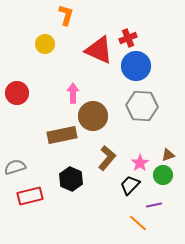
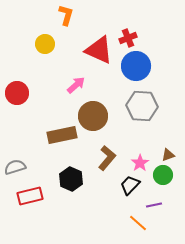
pink arrow: moved 3 px right, 8 px up; rotated 48 degrees clockwise
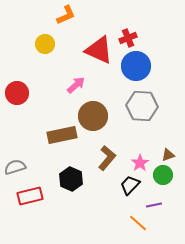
orange L-shape: rotated 50 degrees clockwise
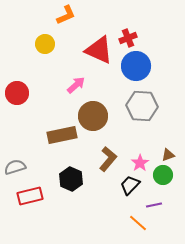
brown L-shape: moved 1 px right, 1 px down
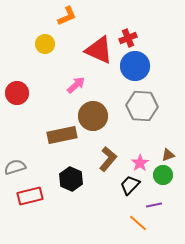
orange L-shape: moved 1 px right, 1 px down
blue circle: moved 1 px left
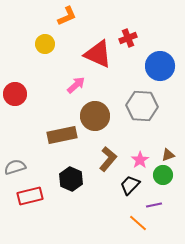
red triangle: moved 1 px left, 4 px down
blue circle: moved 25 px right
red circle: moved 2 px left, 1 px down
brown circle: moved 2 px right
pink star: moved 3 px up
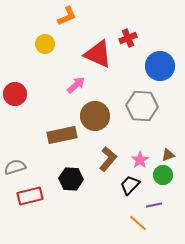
black hexagon: rotated 20 degrees counterclockwise
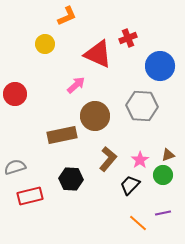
purple line: moved 9 px right, 8 px down
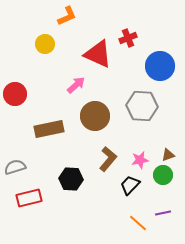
brown rectangle: moved 13 px left, 6 px up
pink star: rotated 24 degrees clockwise
red rectangle: moved 1 px left, 2 px down
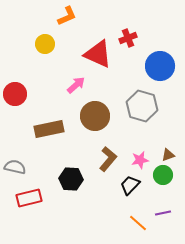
gray hexagon: rotated 12 degrees clockwise
gray semicircle: rotated 30 degrees clockwise
